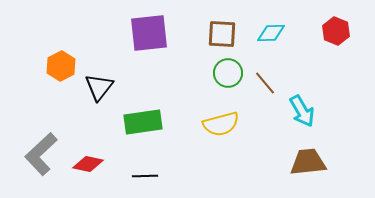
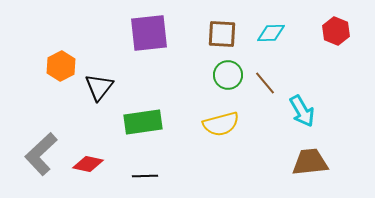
green circle: moved 2 px down
brown trapezoid: moved 2 px right
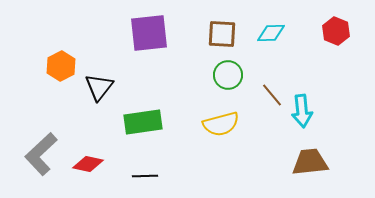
brown line: moved 7 px right, 12 px down
cyan arrow: rotated 24 degrees clockwise
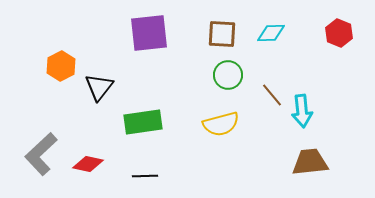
red hexagon: moved 3 px right, 2 px down
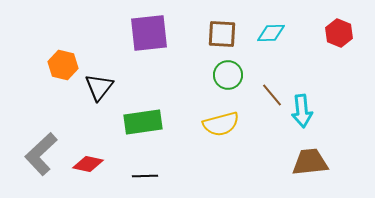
orange hexagon: moved 2 px right, 1 px up; rotated 20 degrees counterclockwise
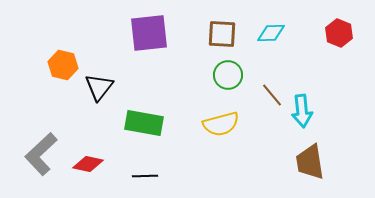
green rectangle: moved 1 px right, 1 px down; rotated 18 degrees clockwise
brown trapezoid: rotated 93 degrees counterclockwise
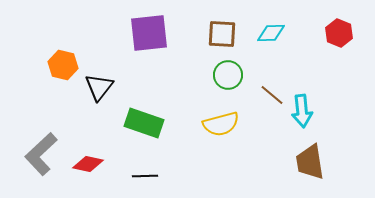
brown line: rotated 10 degrees counterclockwise
green rectangle: rotated 9 degrees clockwise
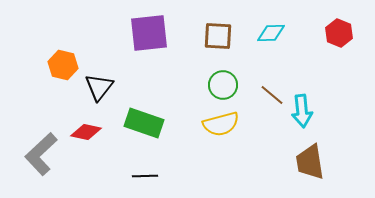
brown square: moved 4 px left, 2 px down
green circle: moved 5 px left, 10 px down
red diamond: moved 2 px left, 32 px up
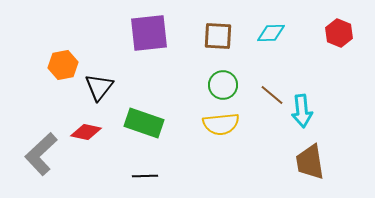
orange hexagon: rotated 24 degrees counterclockwise
yellow semicircle: rotated 9 degrees clockwise
